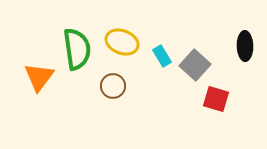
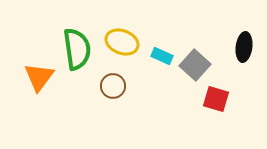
black ellipse: moved 1 px left, 1 px down; rotated 8 degrees clockwise
cyan rectangle: rotated 35 degrees counterclockwise
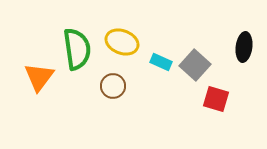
cyan rectangle: moved 1 px left, 6 px down
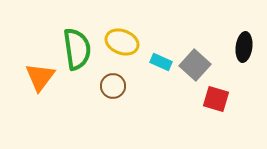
orange triangle: moved 1 px right
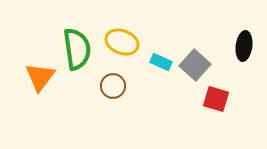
black ellipse: moved 1 px up
